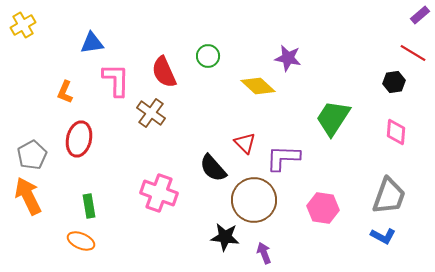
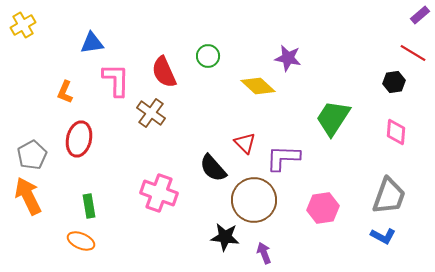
pink hexagon: rotated 16 degrees counterclockwise
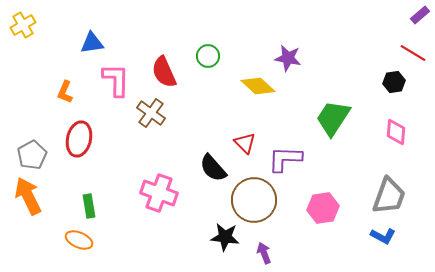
purple L-shape: moved 2 px right, 1 px down
orange ellipse: moved 2 px left, 1 px up
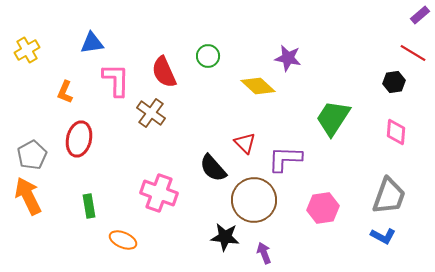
yellow cross: moved 4 px right, 25 px down
orange ellipse: moved 44 px right
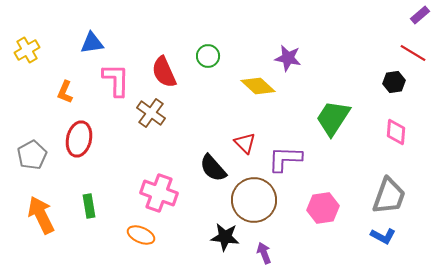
orange arrow: moved 13 px right, 19 px down
orange ellipse: moved 18 px right, 5 px up
